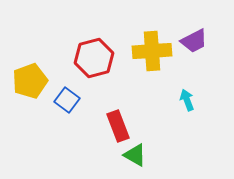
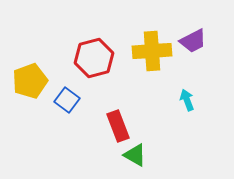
purple trapezoid: moved 1 px left
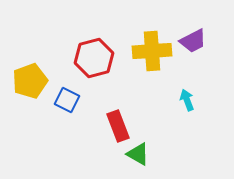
blue square: rotated 10 degrees counterclockwise
green triangle: moved 3 px right, 1 px up
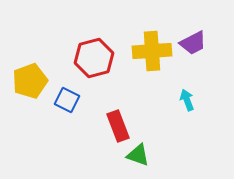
purple trapezoid: moved 2 px down
green triangle: moved 1 px down; rotated 10 degrees counterclockwise
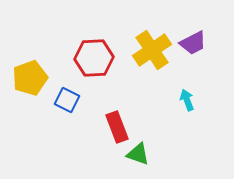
yellow cross: moved 1 px up; rotated 30 degrees counterclockwise
red hexagon: rotated 12 degrees clockwise
yellow pentagon: moved 3 px up
red rectangle: moved 1 px left, 1 px down
green triangle: moved 1 px up
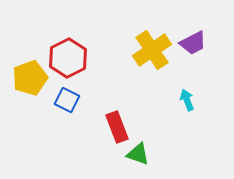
red hexagon: moved 26 px left; rotated 24 degrees counterclockwise
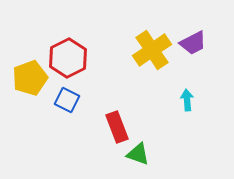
cyan arrow: rotated 15 degrees clockwise
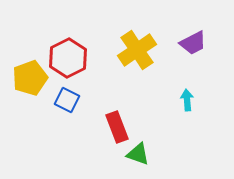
yellow cross: moved 15 px left
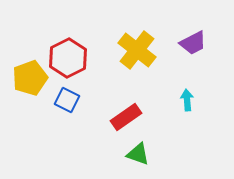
yellow cross: rotated 18 degrees counterclockwise
red rectangle: moved 9 px right, 10 px up; rotated 76 degrees clockwise
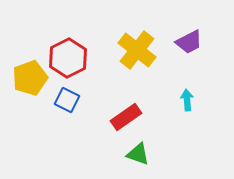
purple trapezoid: moved 4 px left, 1 px up
